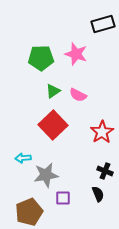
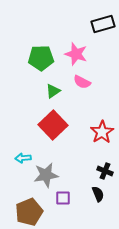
pink semicircle: moved 4 px right, 13 px up
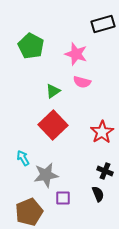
green pentagon: moved 10 px left, 12 px up; rotated 30 degrees clockwise
pink semicircle: rotated 12 degrees counterclockwise
cyan arrow: rotated 63 degrees clockwise
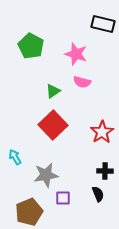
black rectangle: rotated 30 degrees clockwise
cyan arrow: moved 8 px left, 1 px up
black cross: rotated 21 degrees counterclockwise
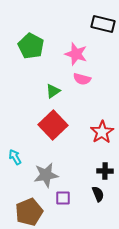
pink semicircle: moved 3 px up
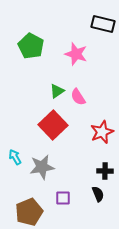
pink semicircle: moved 4 px left, 18 px down; rotated 42 degrees clockwise
green triangle: moved 4 px right
red star: rotated 10 degrees clockwise
gray star: moved 4 px left, 8 px up
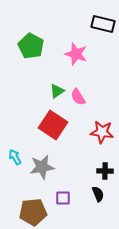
red square: rotated 12 degrees counterclockwise
red star: rotated 30 degrees clockwise
brown pentagon: moved 4 px right; rotated 16 degrees clockwise
